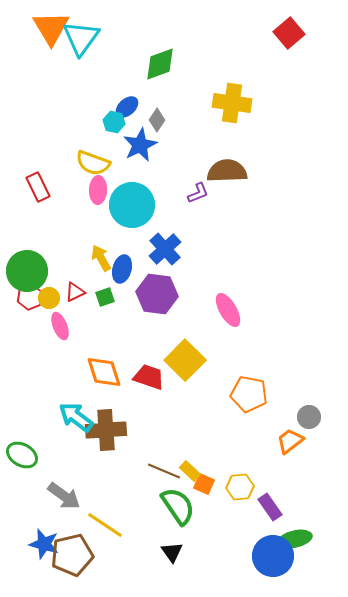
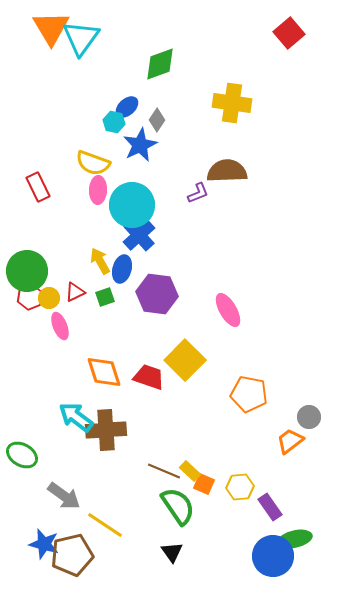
blue cross at (165, 249): moved 26 px left, 14 px up
yellow arrow at (101, 258): moved 1 px left, 3 px down
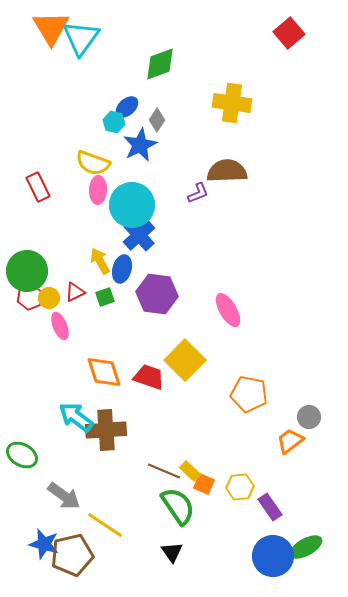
green ellipse at (295, 539): moved 11 px right, 8 px down; rotated 16 degrees counterclockwise
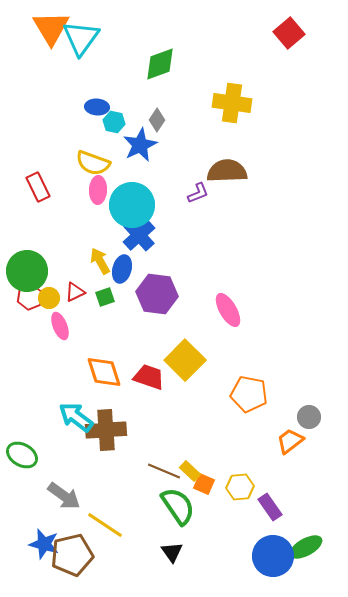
blue ellipse at (127, 107): moved 30 px left; rotated 45 degrees clockwise
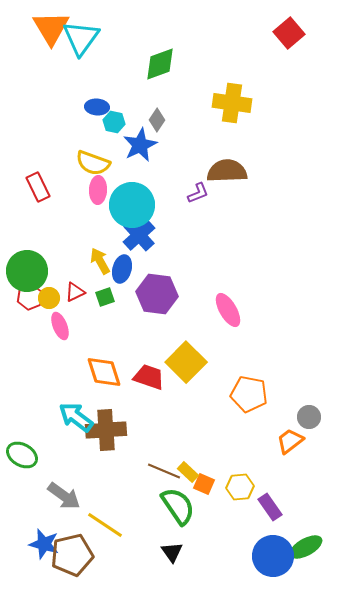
yellow square at (185, 360): moved 1 px right, 2 px down
yellow rectangle at (190, 471): moved 2 px left, 1 px down
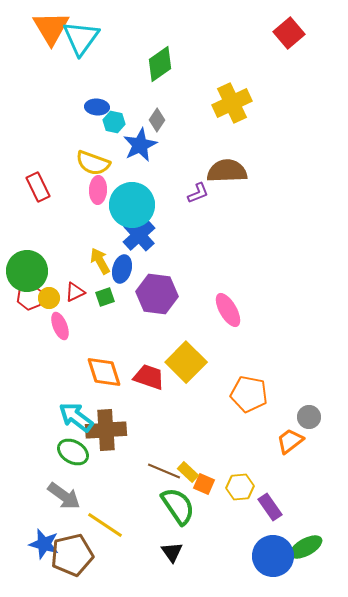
green diamond at (160, 64): rotated 15 degrees counterclockwise
yellow cross at (232, 103): rotated 33 degrees counterclockwise
green ellipse at (22, 455): moved 51 px right, 3 px up
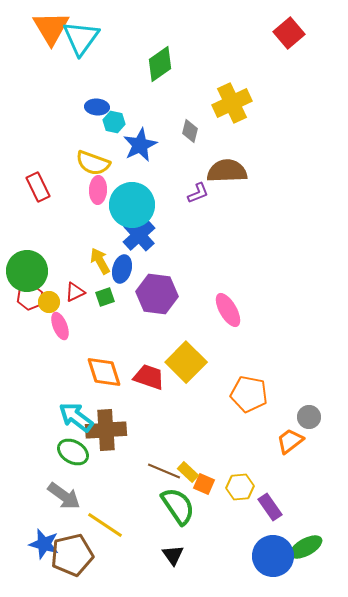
gray diamond at (157, 120): moved 33 px right, 11 px down; rotated 20 degrees counterclockwise
yellow circle at (49, 298): moved 4 px down
black triangle at (172, 552): moved 1 px right, 3 px down
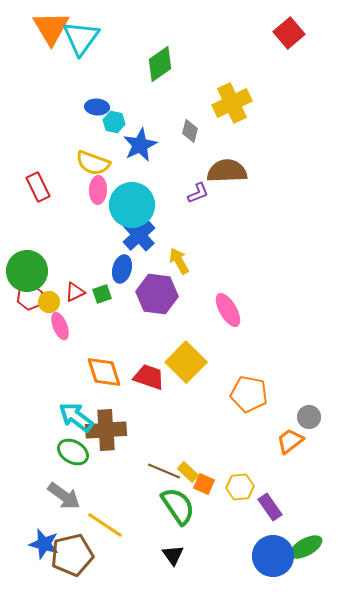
yellow arrow at (100, 261): moved 79 px right
green square at (105, 297): moved 3 px left, 3 px up
